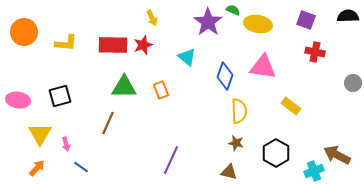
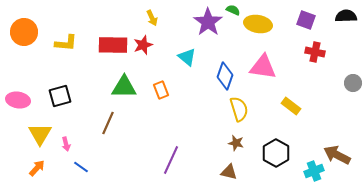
black semicircle: moved 2 px left
yellow semicircle: moved 2 px up; rotated 15 degrees counterclockwise
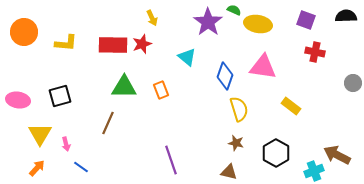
green semicircle: moved 1 px right
red star: moved 1 px left, 1 px up
purple line: rotated 44 degrees counterclockwise
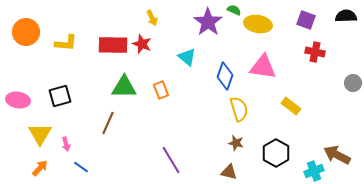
orange circle: moved 2 px right
red star: rotated 30 degrees counterclockwise
purple line: rotated 12 degrees counterclockwise
orange arrow: moved 3 px right
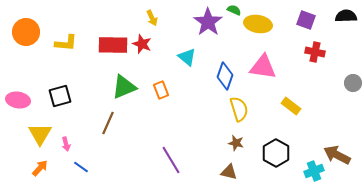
green triangle: rotated 24 degrees counterclockwise
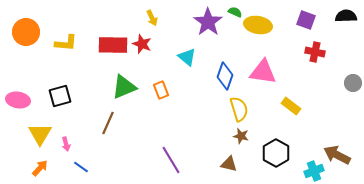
green semicircle: moved 1 px right, 2 px down
yellow ellipse: moved 1 px down
pink triangle: moved 5 px down
brown star: moved 5 px right, 7 px up
brown triangle: moved 8 px up
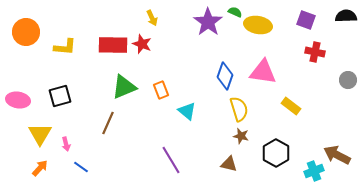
yellow L-shape: moved 1 px left, 4 px down
cyan triangle: moved 54 px down
gray circle: moved 5 px left, 3 px up
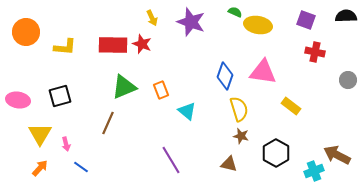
purple star: moved 17 px left; rotated 16 degrees counterclockwise
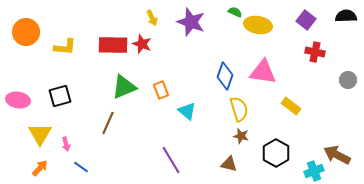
purple square: rotated 18 degrees clockwise
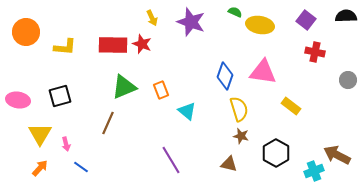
yellow ellipse: moved 2 px right
